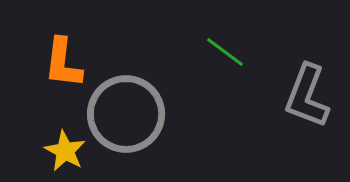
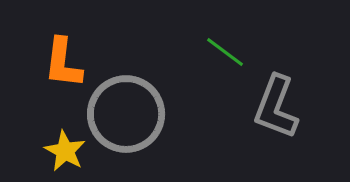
gray L-shape: moved 31 px left, 11 px down
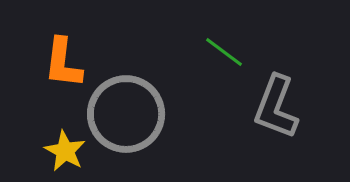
green line: moved 1 px left
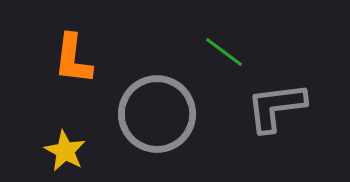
orange L-shape: moved 10 px right, 4 px up
gray L-shape: rotated 62 degrees clockwise
gray circle: moved 31 px right
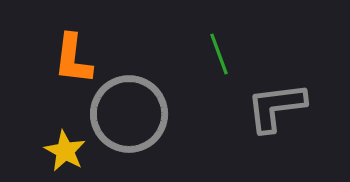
green line: moved 5 px left, 2 px down; rotated 33 degrees clockwise
gray circle: moved 28 px left
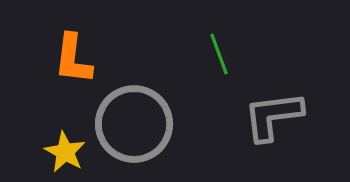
gray L-shape: moved 3 px left, 9 px down
gray circle: moved 5 px right, 10 px down
yellow star: moved 1 px down
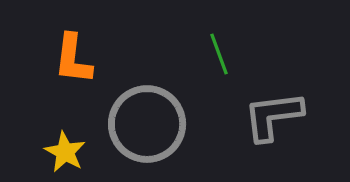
gray circle: moved 13 px right
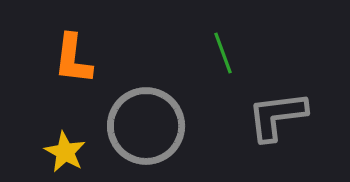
green line: moved 4 px right, 1 px up
gray L-shape: moved 4 px right
gray circle: moved 1 px left, 2 px down
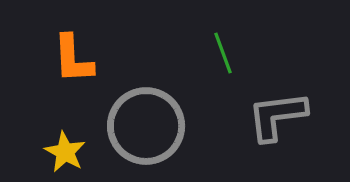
orange L-shape: rotated 10 degrees counterclockwise
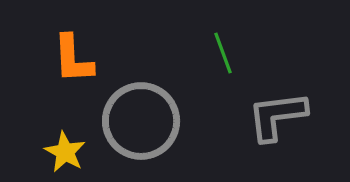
gray circle: moved 5 px left, 5 px up
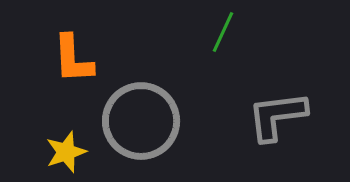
green line: moved 21 px up; rotated 45 degrees clockwise
yellow star: moved 1 px right; rotated 24 degrees clockwise
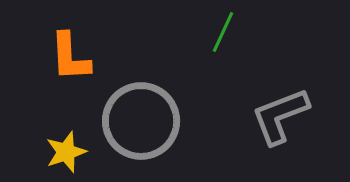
orange L-shape: moved 3 px left, 2 px up
gray L-shape: moved 3 px right; rotated 14 degrees counterclockwise
